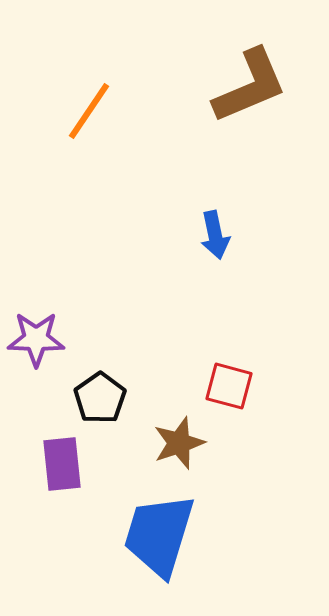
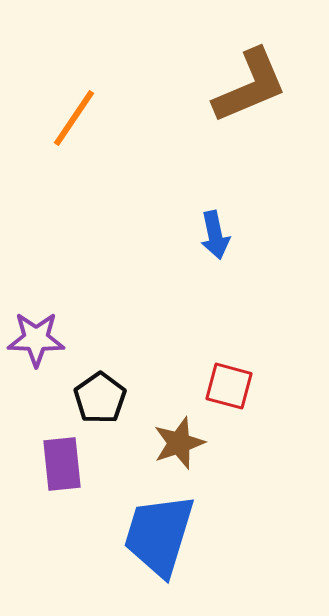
orange line: moved 15 px left, 7 px down
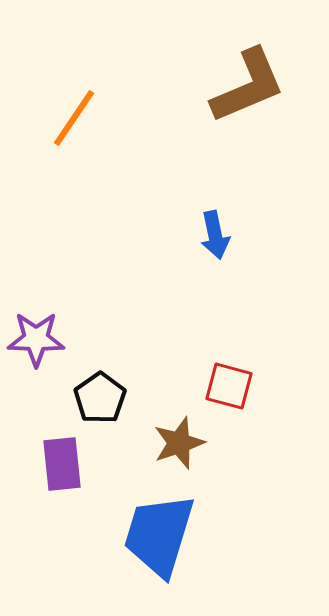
brown L-shape: moved 2 px left
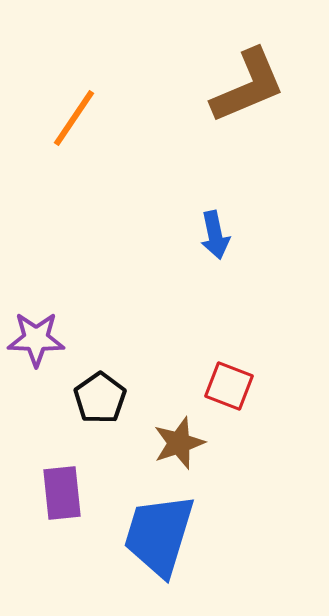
red square: rotated 6 degrees clockwise
purple rectangle: moved 29 px down
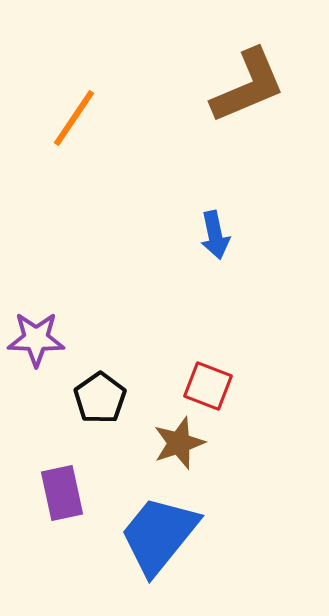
red square: moved 21 px left
purple rectangle: rotated 6 degrees counterclockwise
blue trapezoid: rotated 22 degrees clockwise
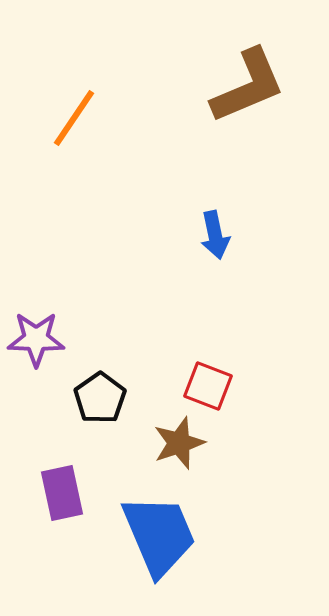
blue trapezoid: rotated 118 degrees clockwise
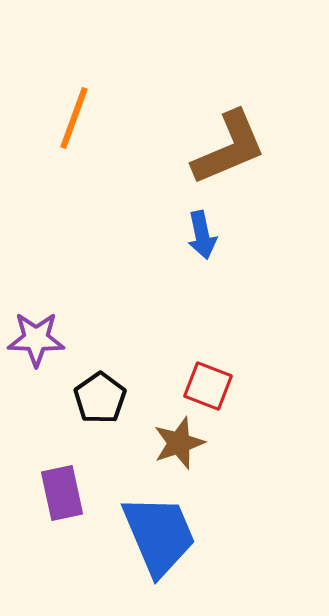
brown L-shape: moved 19 px left, 62 px down
orange line: rotated 14 degrees counterclockwise
blue arrow: moved 13 px left
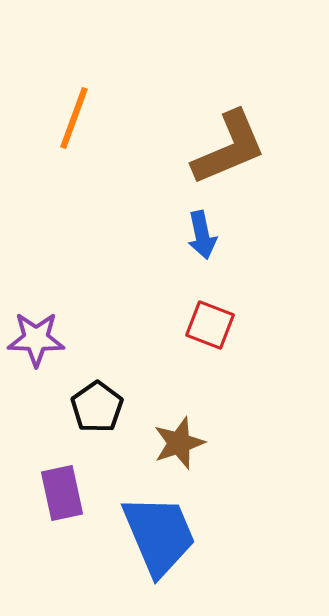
red square: moved 2 px right, 61 px up
black pentagon: moved 3 px left, 9 px down
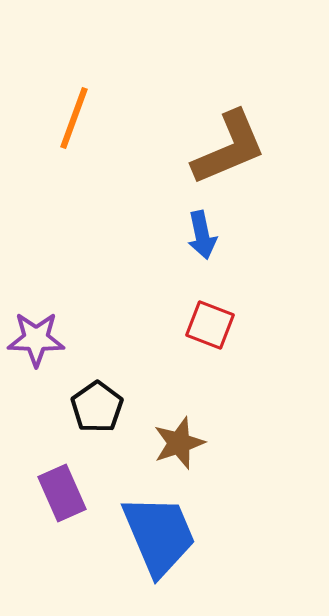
purple rectangle: rotated 12 degrees counterclockwise
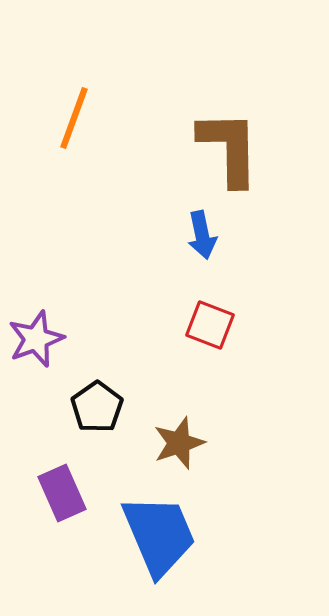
brown L-shape: rotated 68 degrees counterclockwise
purple star: rotated 22 degrees counterclockwise
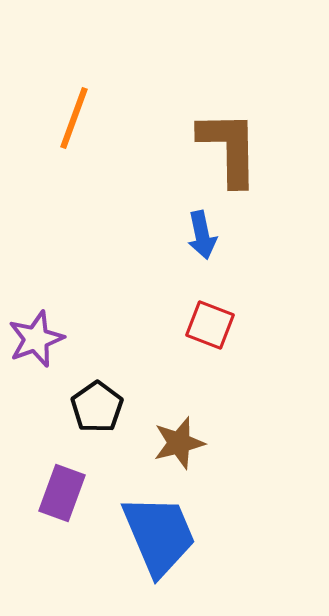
brown star: rotated 4 degrees clockwise
purple rectangle: rotated 44 degrees clockwise
